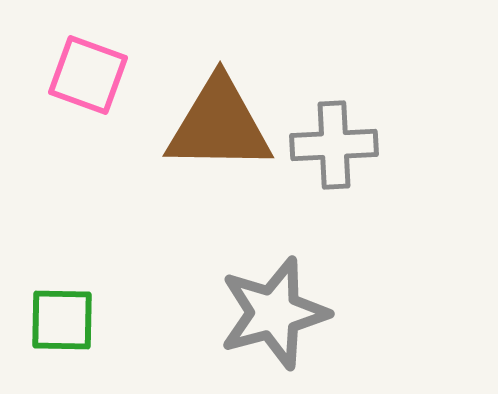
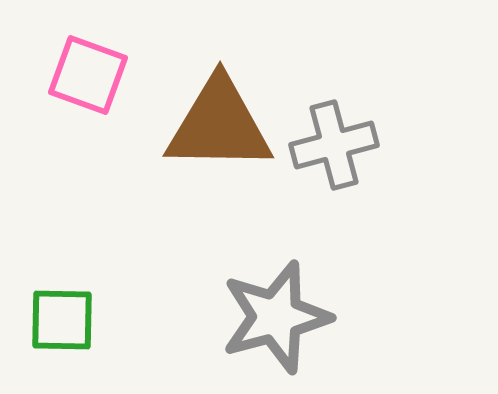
gray cross: rotated 12 degrees counterclockwise
gray star: moved 2 px right, 4 px down
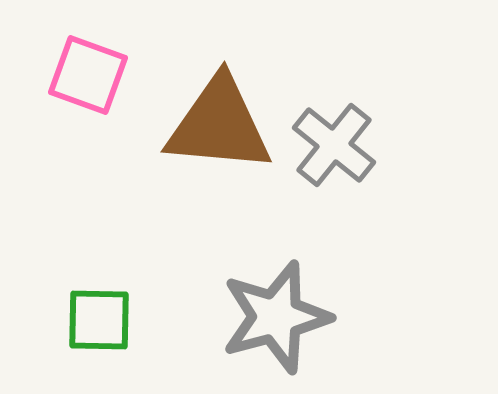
brown triangle: rotated 4 degrees clockwise
gray cross: rotated 36 degrees counterclockwise
green square: moved 37 px right
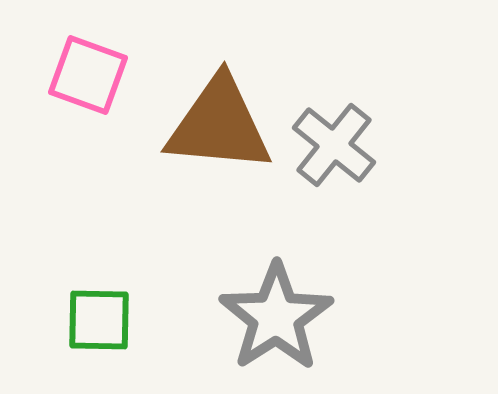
gray star: rotated 18 degrees counterclockwise
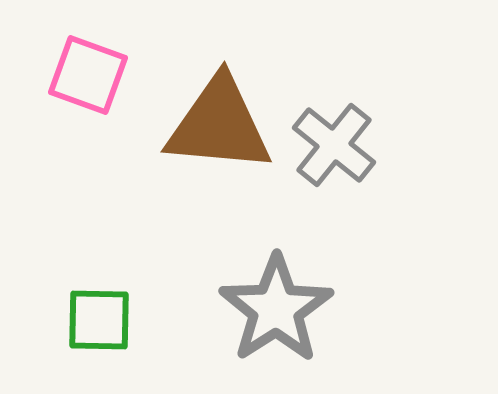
gray star: moved 8 px up
